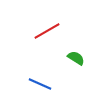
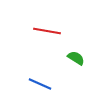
red line: rotated 40 degrees clockwise
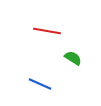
green semicircle: moved 3 px left
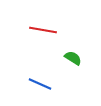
red line: moved 4 px left, 1 px up
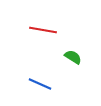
green semicircle: moved 1 px up
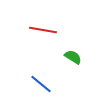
blue line: moved 1 px right; rotated 15 degrees clockwise
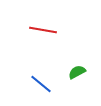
green semicircle: moved 4 px right, 15 px down; rotated 60 degrees counterclockwise
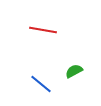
green semicircle: moved 3 px left, 1 px up
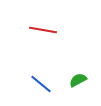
green semicircle: moved 4 px right, 9 px down
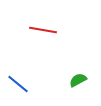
blue line: moved 23 px left
